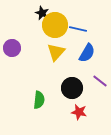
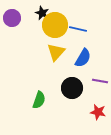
purple circle: moved 30 px up
blue semicircle: moved 4 px left, 5 px down
purple line: rotated 28 degrees counterclockwise
green semicircle: rotated 12 degrees clockwise
red star: moved 19 px right
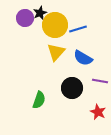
black star: moved 2 px left; rotated 24 degrees clockwise
purple circle: moved 13 px right
blue line: rotated 30 degrees counterclockwise
blue semicircle: rotated 90 degrees clockwise
red star: rotated 14 degrees clockwise
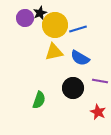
yellow triangle: moved 2 px left; rotated 36 degrees clockwise
blue semicircle: moved 3 px left
black circle: moved 1 px right
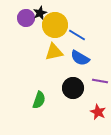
purple circle: moved 1 px right
blue line: moved 1 px left, 6 px down; rotated 48 degrees clockwise
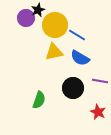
black star: moved 2 px left, 3 px up
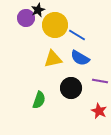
yellow triangle: moved 1 px left, 7 px down
black circle: moved 2 px left
red star: moved 1 px right, 1 px up
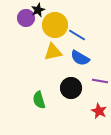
yellow triangle: moved 7 px up
green semicircle: rotated 144 degrees clockwise
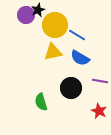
purple circle: moved 3 px up
green semicircle: moved 2 px right, 2 px down
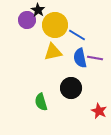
black star: rotated 16 degrees counterclockwise
purple circle: moved 1 px right, 5 px down
blue semicircle: rotated 48 degrees clockwise
purple line: moved 5 px left, 23 px up
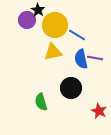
blue semicircle: moved 1 px right, 1 px down
